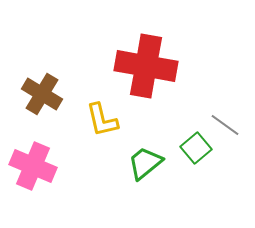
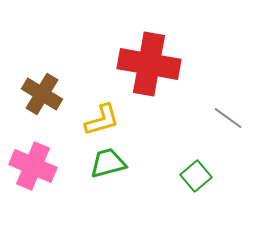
red cross: moved 3 px right, 2 px up
yellow L-shape: rotated 93 degrees counterclockwise
gray line: moved 3 px right, 7 px up
green square: moved 28 px down
green trapezoid: moved 37 px left; rotated 24 degrees clockwise
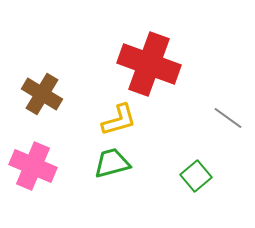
red cross: rotated 10 degrees clockwise
yellow L-shape: moved 17 px right
green trapezoid: moved 4 px right
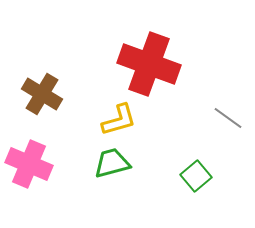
pink cross: moved 4 px left, 2 px up
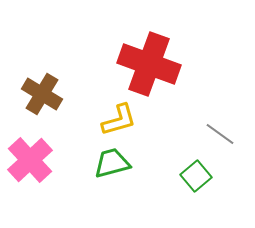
gray line: moved 8 px left, 16 px down
pink cross: moved 1 px right, 4 px up; rotated 24 degrees clockwise
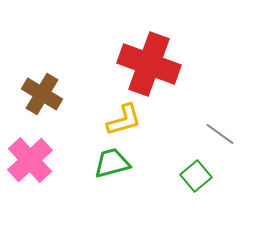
yellow L-shape: moved 5 px right
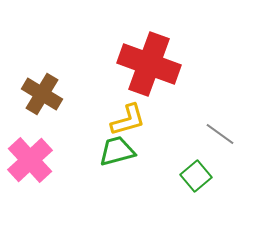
yellow L-shape: moved 4 px right
green trapezoid: moved 5 px right, 12 px up
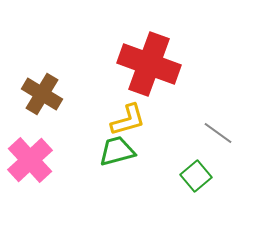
gray line: moved 2 px left, 1 px up
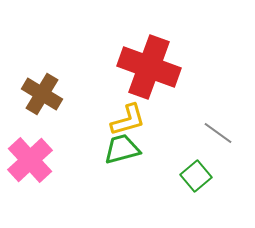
red cross: moved 3 px down
green trapezoid: moved 5 px right, 2 px up
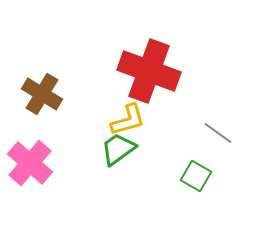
red cross: moved 4 px down
green trapezoid: moved 4 px left; rotated 21 degrees counterclockwise
pink cross: moved 3 px down; rotated 6 degrees counterclockwise
green square: rotated 20 degrees counterclockwise
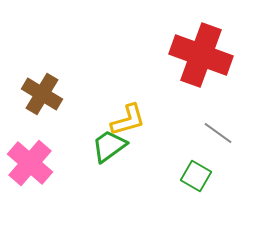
red cross: moved 52 px right, 16 px up
green trapezoid: moved 9 px left, 3 px up
